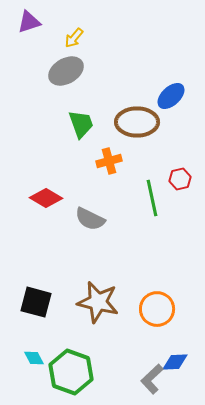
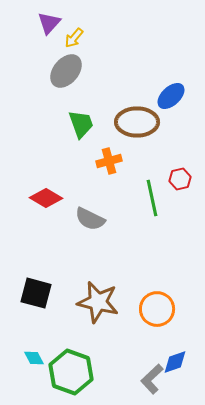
purple triangle: moved 20 px right, 1 px down; rotated 30 degrees counterclockwise
gray ellipse: rotated 20 degrees counterclockwise
black square: moved 9 px up
blue diamond: rotated 16 degrees counterclockwise
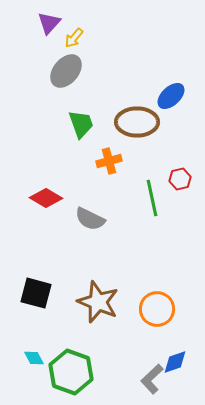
brown star: rotated 9 degrees clockwise
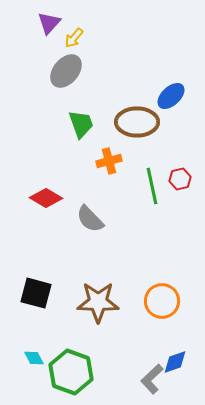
green line: moved 12 px up
gray semicircle: rotated 20 degrees clockwise
brown star: rotated 21 degrees counterclockwise
orange circle: moved 5 px right, 8 px up
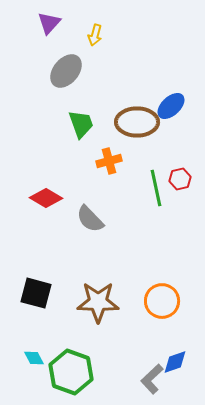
yellow arrow: moved 21 px right, 3 px up; rotated 25 degrees counterclockwise
blue ellipse: moved 10 px down
green line: moved 4 px right, 2 px down
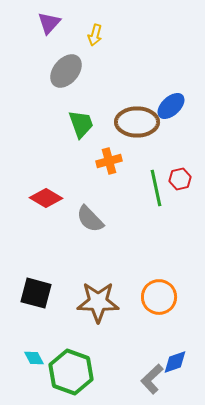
orange circle: moved 3 px left, 4 px up
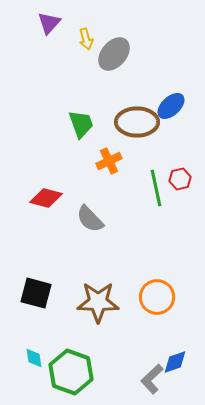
yellow arrow: moved 9 px left, 4 px down; rotated 30 degrees counterclockwise
gray ellipse: moved 48 px right, 17 px up
orange cross: rotated 10 degrees counterclockwise
red diamond: rotated 16 degrees counterclockwise
orange circle: moved 2 px left
cyan diamond: rotated 20 degrees clockwise
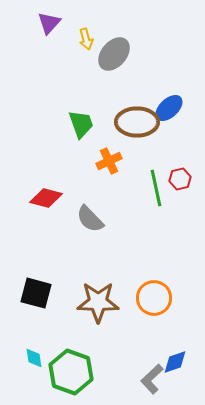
blue ellipse: moved 2 px left, 2 px down
orange circle: moved 3 px left, 1 px down
